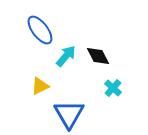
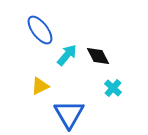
cyan arrow: moved 1 px right, 1 px up
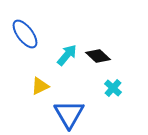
blue ellipse: moved 15 px left, 4 px down
black diamond: rotated 20 degrees counterclockwise
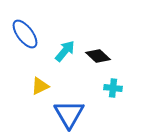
cyan arrow: moved 2 px left, 4 px up
cyan cross: rotated 36 degrees counterclockwise
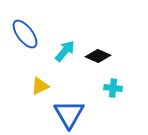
black diamond: rotated 20 degrees counterclockwise
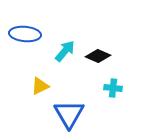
blue ellipse: rotated 48 degrees counterclockwise
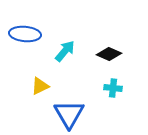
black diamond: moved 11 px right, 2 px up
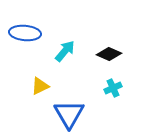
blue ellipse: moved 1 px up
cyan cross: rotated 30 degrees counterclockwise
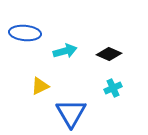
cyan arrow: rotated 35 degrees clockwise
blue triangle: moved 2 px right, 1 px up
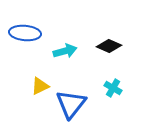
black diamond: moved 8 px up
cyan cross: rotated 36 degrees counterclockwise
blue triangle: moved 9 px up; rotated 8 degrees clockwise
